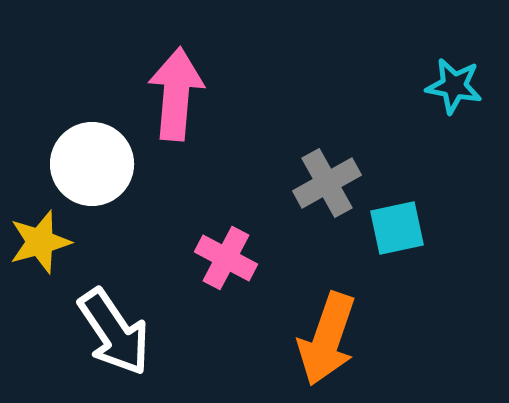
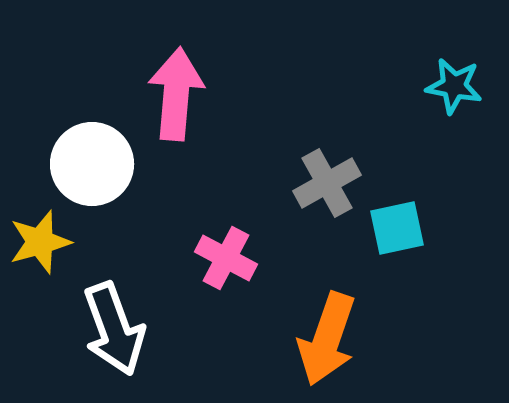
white arrow: moved 3 px up; rotated 14 degrees clockwise
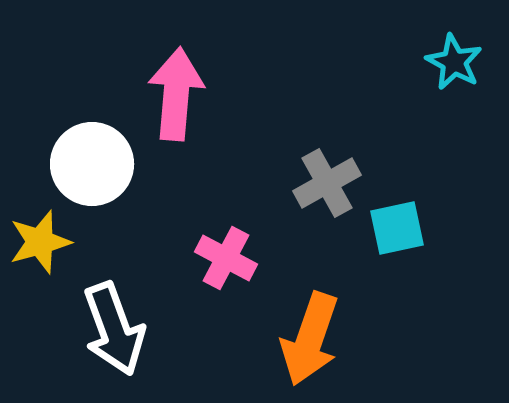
cyan star: moved 24 px up; rotated 18 degrees clockwise
orange arrow: moved 17 px left
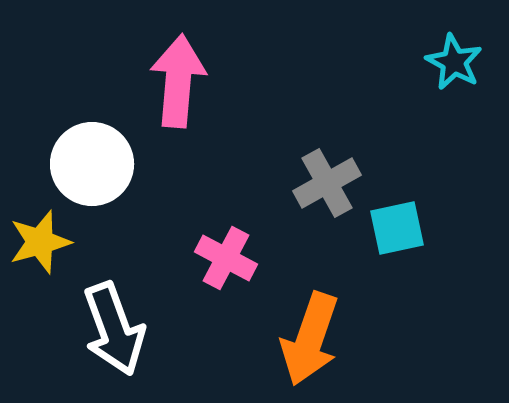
pink arrow: moved 2 px right, 13 px up
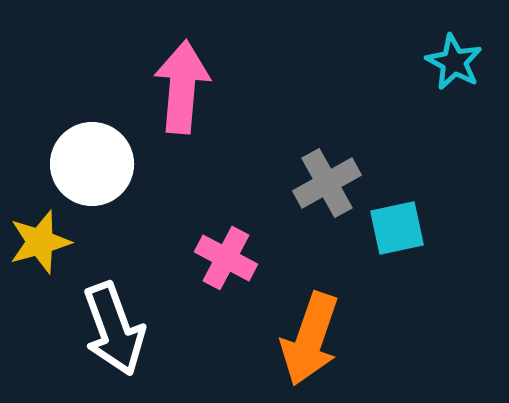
pink arrow: moved 4 px right, 6 px down
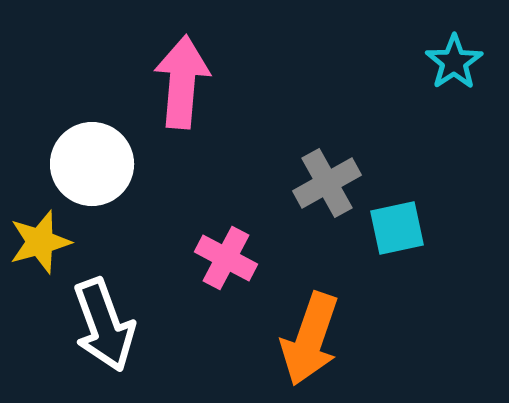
cyan star: rotated 10 degrees clockwise
pink arrow: moved 5 px up
white arrow: moved 10 px left, 4 px up
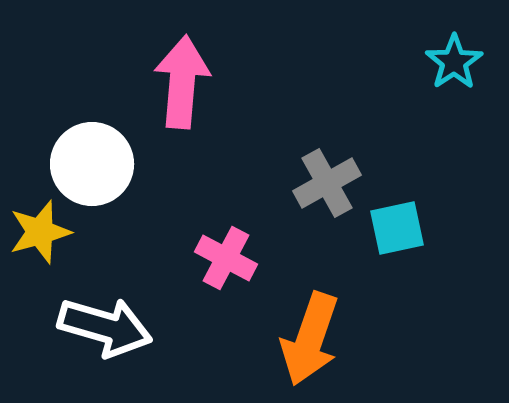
yellow star: moved 10 px up
white arrow: moved 1 px right, 2 px down; rotated 54 degrees counterclockwise
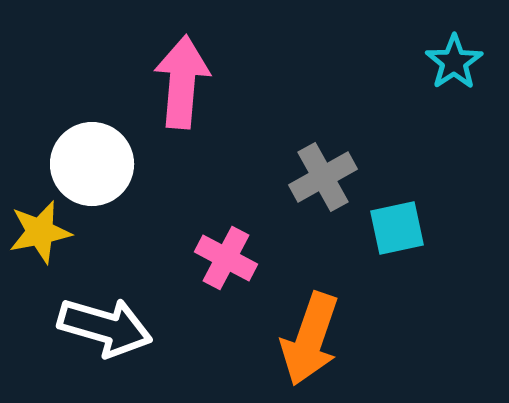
gray cross: moved 4 px left, 6 px up
yellow star: rotated 4 degrees clockwise
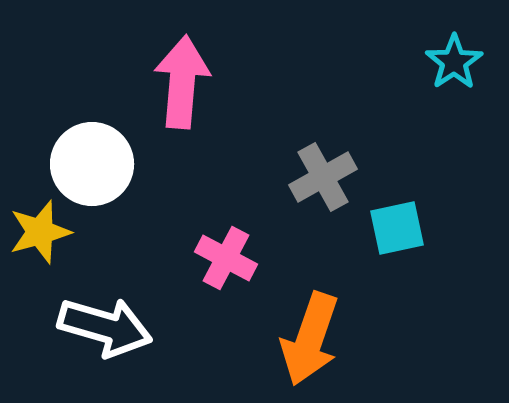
yellow star: rotated 4 degrees counterclockwise
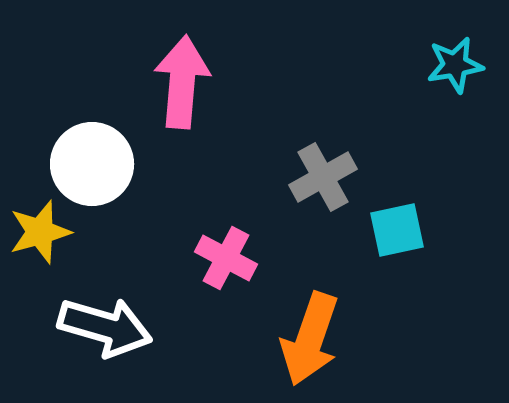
cyan star: moved 1 px right, 3 px down; rotated 24 degrees clockwise
cyan square: moved 2 px down
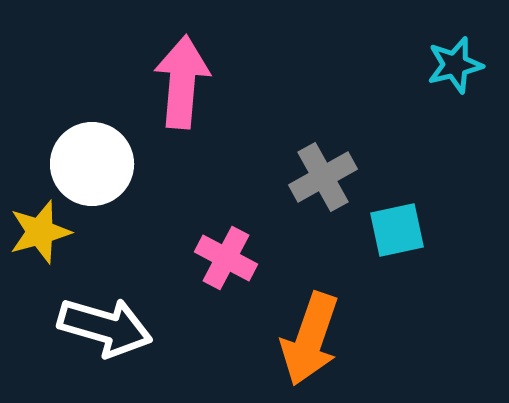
cyan star: rotated 4 degrees counterclockwise
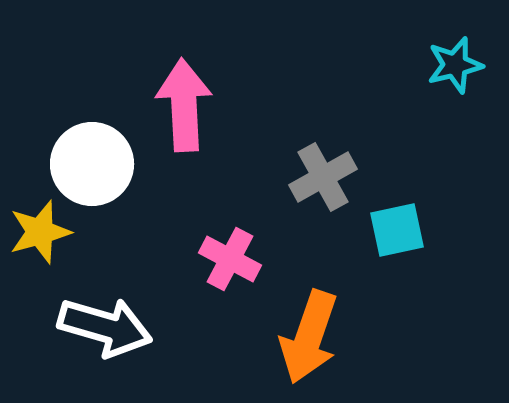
pink arrow: moved 2 px right, 23 px down; rotated 8 degrees counterclockwise
pink cross: moved 4 px right, 1 px down
orange arrow: moved 1 px left, 2 px up
